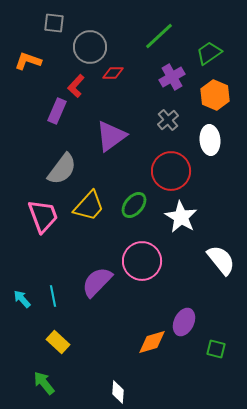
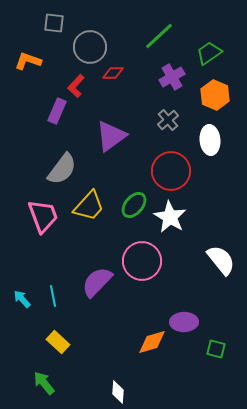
white star: moved 11 px left
purple ellipse: rotated 64 degrees clockwise
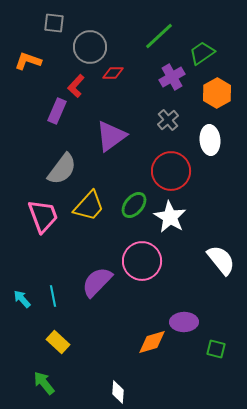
green trapezoid: moved 7 px left
orange hexagon: moved 2 px right, 2 px up; rotated 8 degrees clockwise
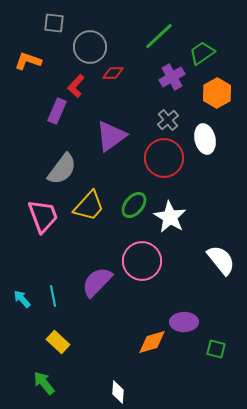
white ellipse: moved 5 px left, 1 px up; rotated 8 degrees counterclockwise
red circle: moved 7 px left, 13 px up
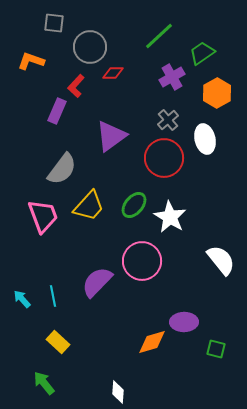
orange L-shape: moved 3 px right
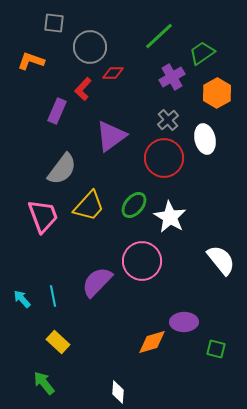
red L-shape: moved 7 px right, 3 px down
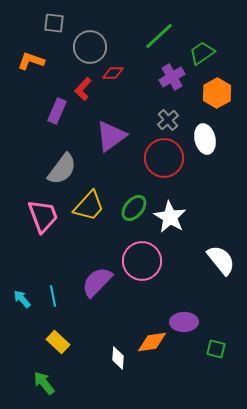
green ellipse: moved 3 px down
orange diamond: rotated 8 degrees clockwise
white diamond: moved 34 px up
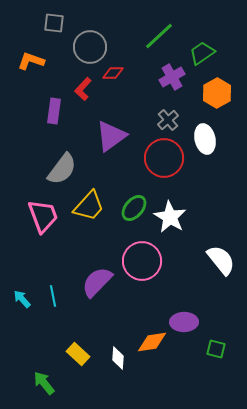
purple rectangle: moved 3 px left; rotated 15 degrees counterclockwise
yellow rectangle: moved 20 px right, 12 px down
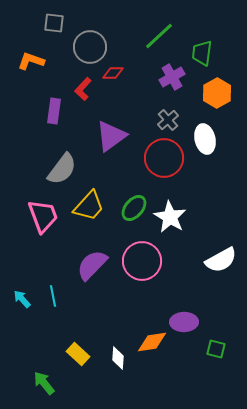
green trapezoid: rotated 48 degrees counterclockwise
white semicircle: rotated 100 degrees clockwise
purple semicircle: moved 5 px left, 17 px up
